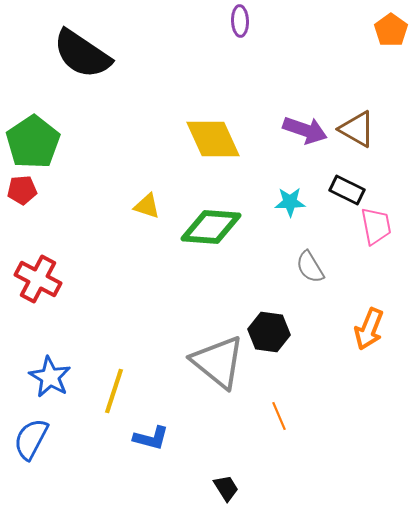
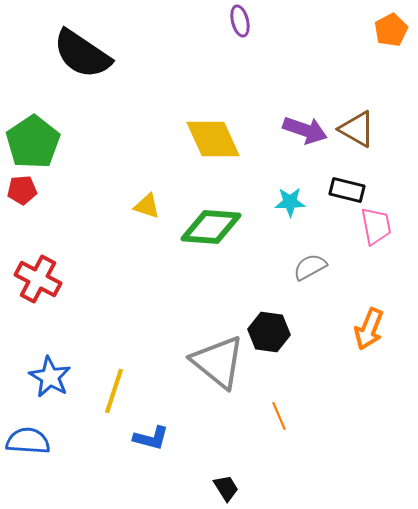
purple ellipse: rotated 12 degrees counterclockwise
orange pentagon: rotated 8 degrees clockwise
black rectangle: rotated 12 degrees counterclockwise
gray semicircle: rotated 92 degrees clockwise
blue semicircle: moved 3 px left, 2 px down; rotated 66 degrees clockwise
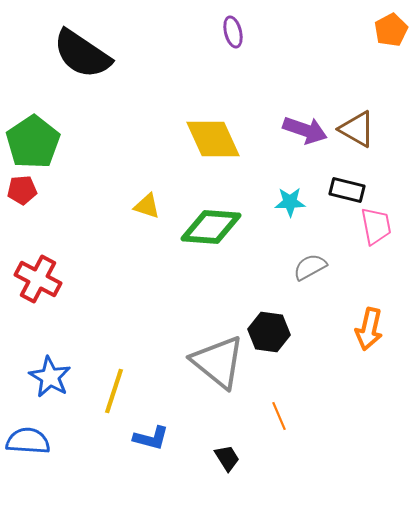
purple ellipse: moved 7 px left, 11 px down
orange arrow: rotated 9 degrees counterclockwise
black trapezoid: moved 1 px right, 30 px up
